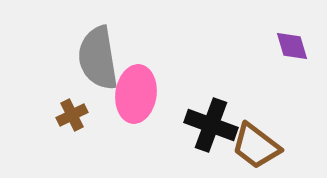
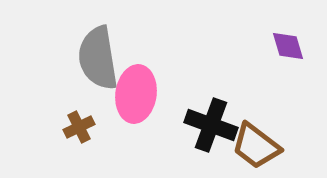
purple diamond: moved 4 px left
brown cross: moved 7 px right, 12 px down
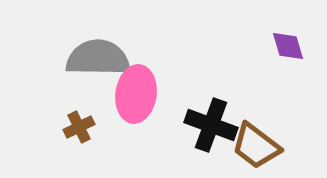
gray semicircle: rotated 100 degrees clockwise
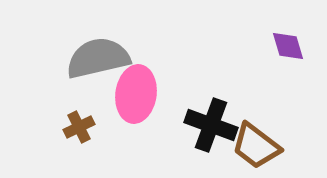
gray semicircle: rotated 14 degrees counterclockwise
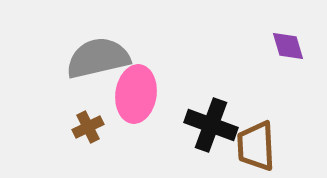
brown cross: moved 9 px right
brown trapezoid: rotated 50 degrees clockwise
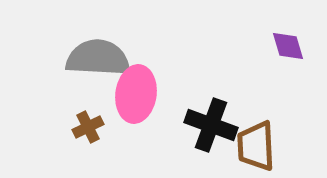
gray semicircle: rotated 16 degrees clockwise
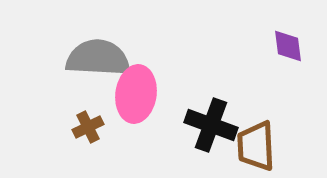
purple diamond: rotated 9 degrees clockwise
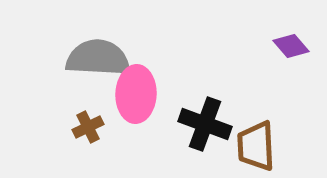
purple diamond: moved 3 px right; rotated 33 degrees counterclockwise
pink ellipse: rotated 6 degrees counterclockwise
black cross: moved 6 px left, 1 px up
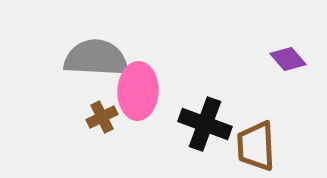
purple diamond: moved 3 px left, 13 px down
gray semicircle: moved 2 px left
pink ellipse: moved 2 px right, 3 px up
brown cross: moved 14 px right, 10 px up
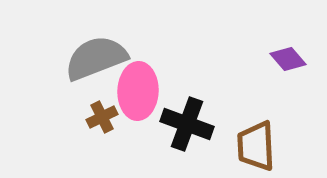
gray semicircle: rotated 24 degrees counterclockwise
black cross: moved 18 px left
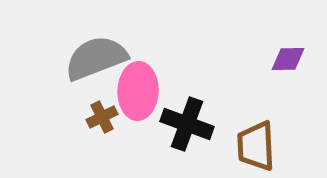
purple diamond: rotated 51 degrees counterclockwise
